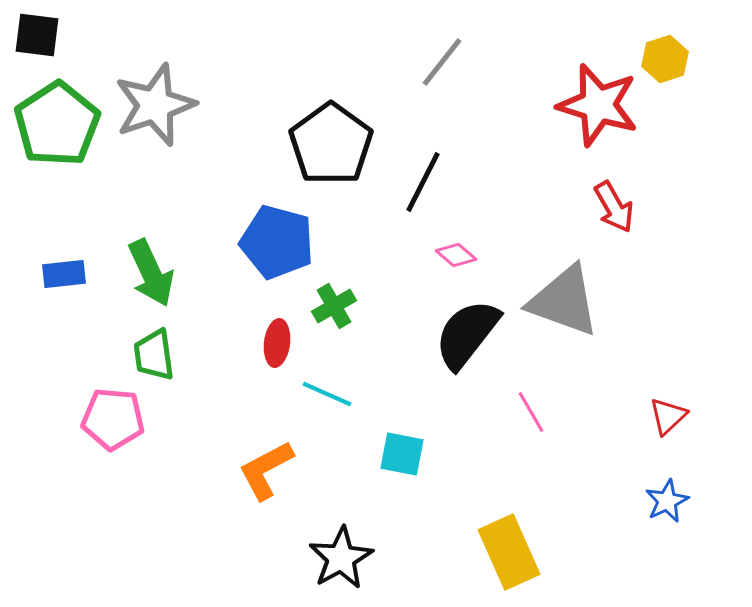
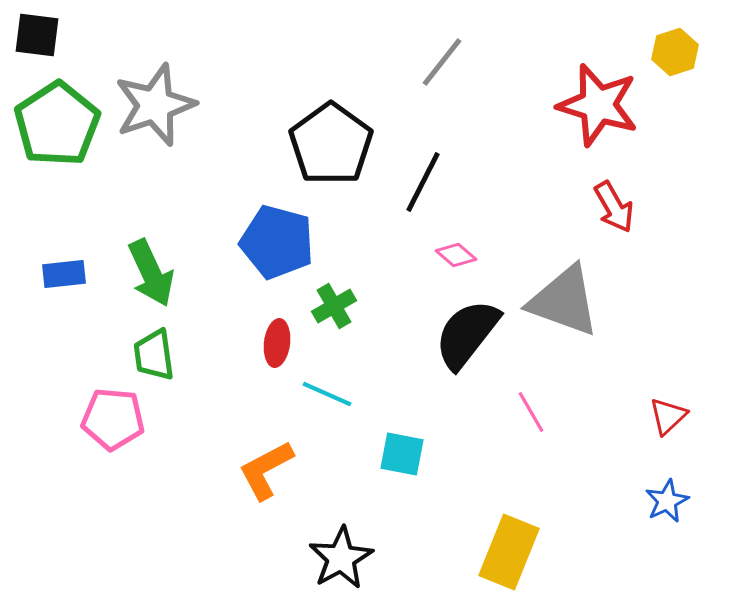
yellow hexagon: moved 10 px right, 7 px up
yellow rectangle: rotated 46 degrees clockwise
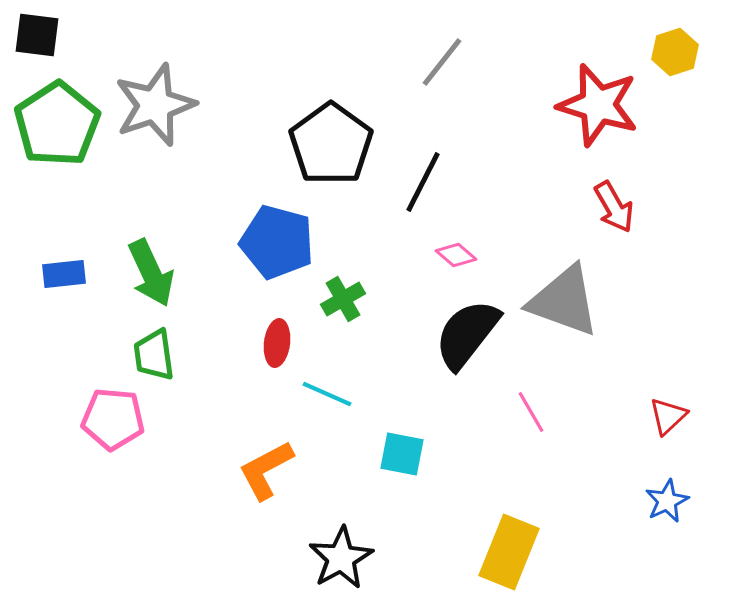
green cross: moved 9 px right, 7 px up
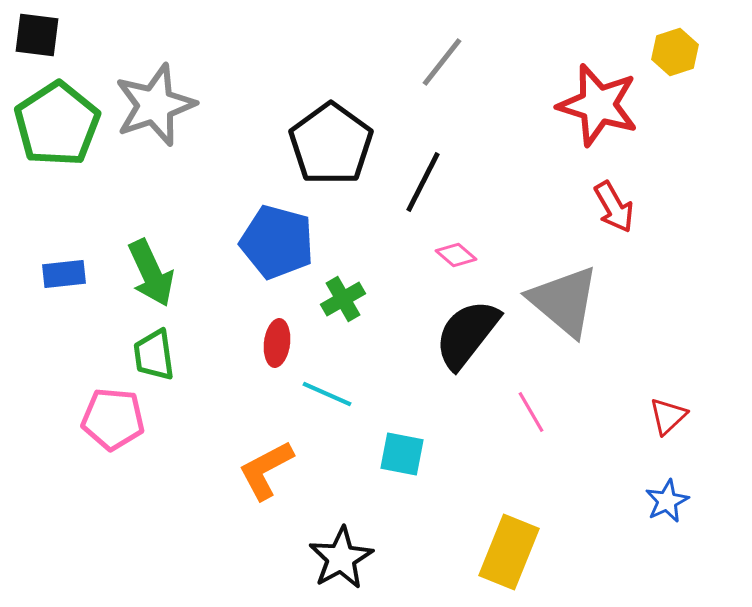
gray triangle: rotated 20 degrees clockwise
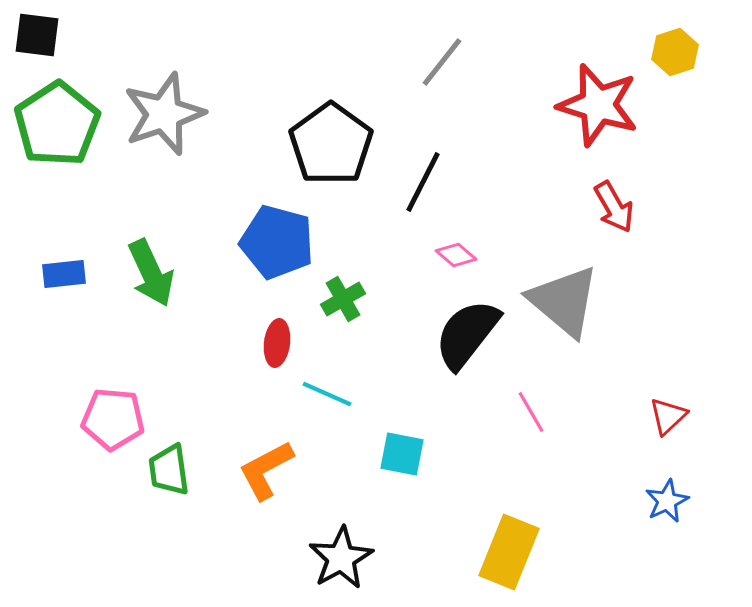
gray star: moved 9 px right, 9 px down
green trapezoid: moved 15 px right, 115 px down
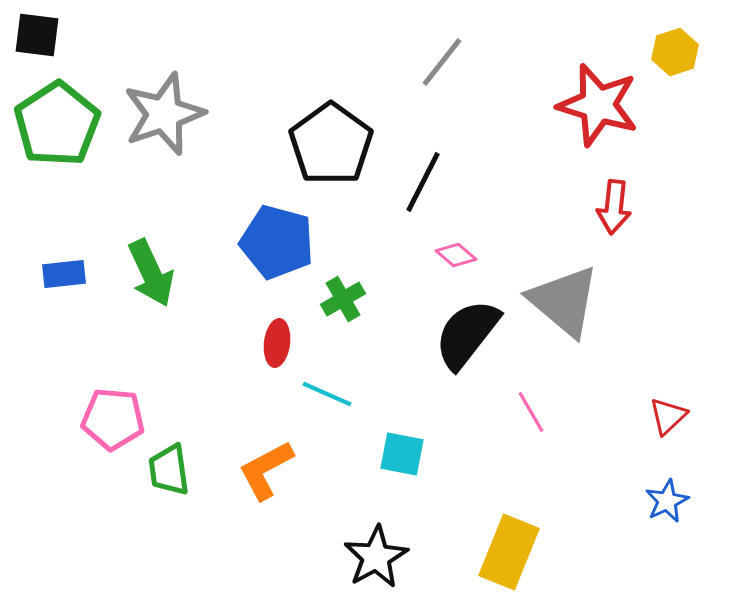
red arrow: rotated 36 degrees clockwise
black star: moved 35 px right, 1 px up
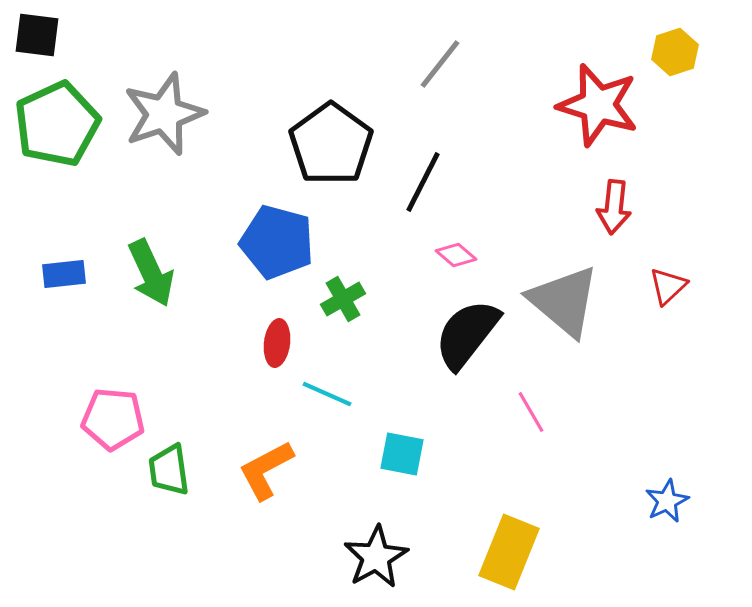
gray line: moved 2 px left, 2 px down
green pentagon: rotated 8 degrees clockwise
red triangle: moved 130 px up
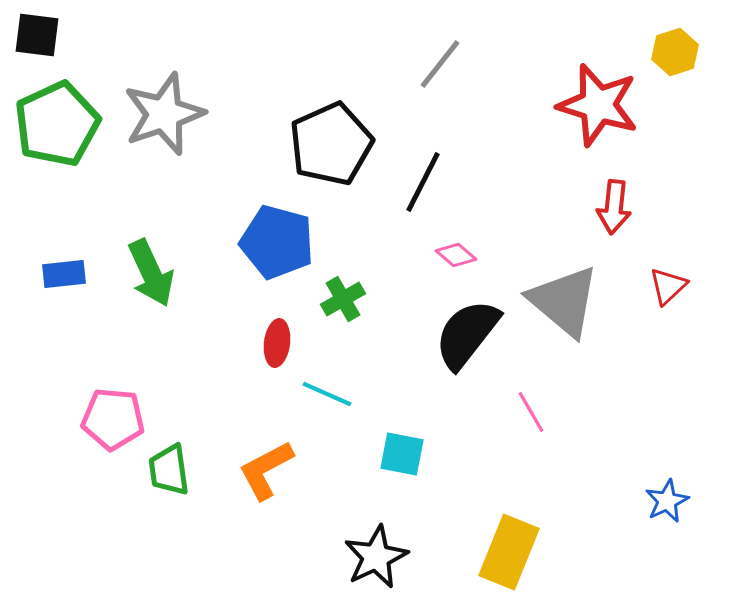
black pentagon: rotated 12 degrees clockwise
black star: rotated 4 degrees clockwise
